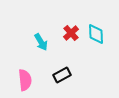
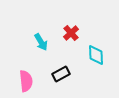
cyan diamond: moved 21 px down
black rectangle: moved 1 px left, 1 px up
pink semicircle: moved 1 px right, 1 px down
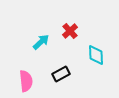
red cross: moved 1 px left, 2 px up
cyan arrow: rotated 102 degrees counterclockwise
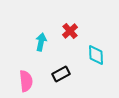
cyan arrow: rotated 36 degrees counterclockwise
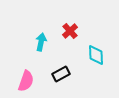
pink semicircle: rotated 25 degrees clockwise
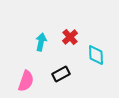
red cross: moved 6 px down
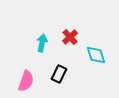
cyan arrow: moved 1 px right, 1 px down
cyan diamond: rotated 15 degrees counterclockwise
black rectangle: moved 2 px left; rotated 36 degrees counterclockwise
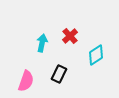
red cross: moved 1 px up
cyan diamond: rotated 75 degrees clockwise
